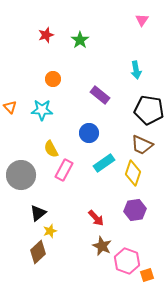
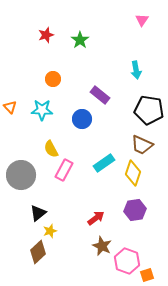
blue circle: moved 7 px left, 14 px up
red arrow: rotated 84 degrees counterclockwise
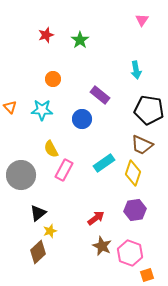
pink hexagon: moved 3 px right, 8 px up
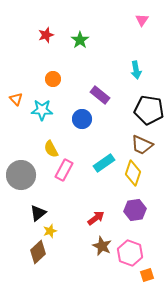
orange triangle: moved 6 px right, 8 px up
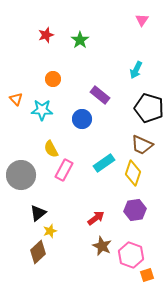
cyan arrow: rotated 36 degrees clockwise
black pentagon: moved 2 px up; rotated 8 degrees clockwise
pink hexagon: moved 1 px right, 2 px down
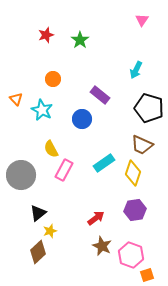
cyan star: rotated 25 degrees clockwise
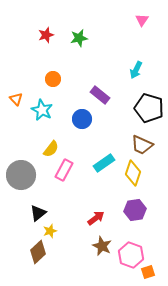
green star: moved 1 px left, 2 px up; rotated 24 degrees clockwise
yellow semicircle: rotated 114 degrees counterclockwise
orange square: moved 1 px right, 3 px up
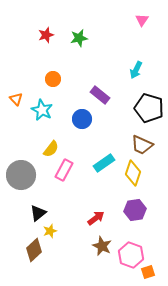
brown diamond: moved 4 px left, 2 px up
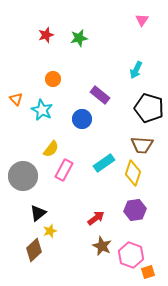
brown trapezoid: rotated 20 degrees counterclockwise
gray circle: moved 2 px right, 1 px down
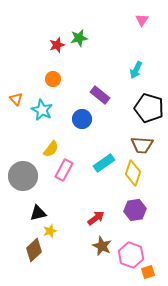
red star: moved 11 px right, 10 px down
black triangle: rotated 24 degrees clockwise
